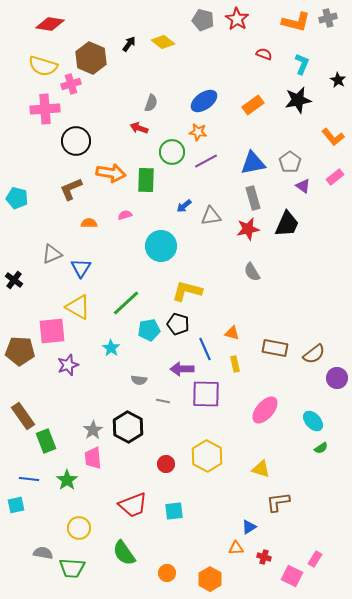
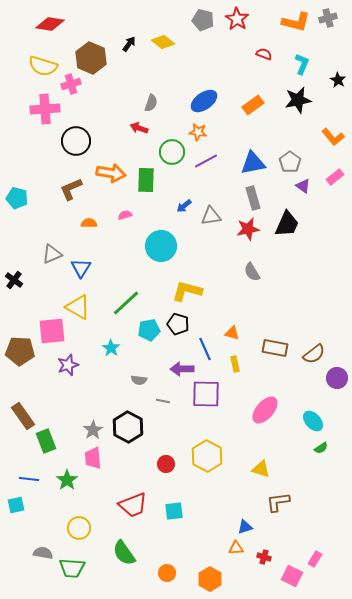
blue triangle at (249, 527): moved 4 px left; rotated 14 degrees clockwise
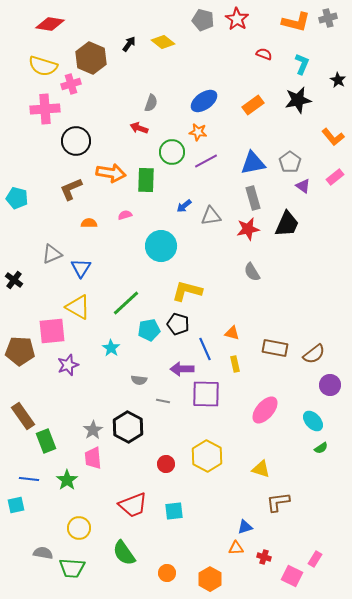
purple circle at (337, 378): moved 7 px left, 7 px down
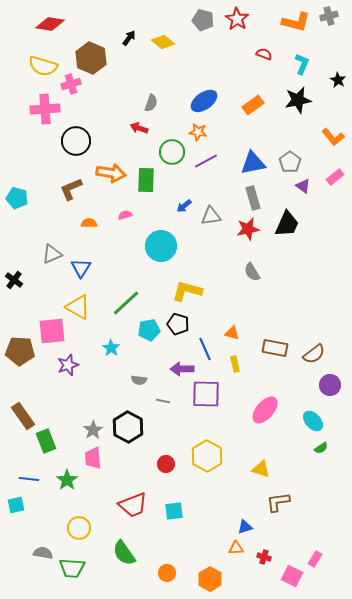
gray cross at (328, 18): moved 1 px right, 2 px up
black arrow at (129, 44): moved 6 px up
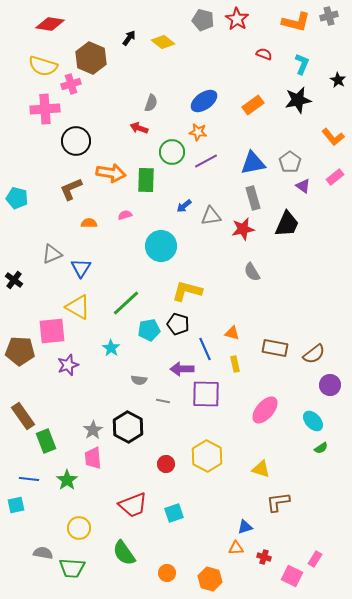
red star at (248, 229): moved 5 px left
cyan square at (174, 511): moved 2 px down; rotated 12 degrees counterclockwise
orange hexagon at (210, 579): rotated 15 degrees counterclockwise
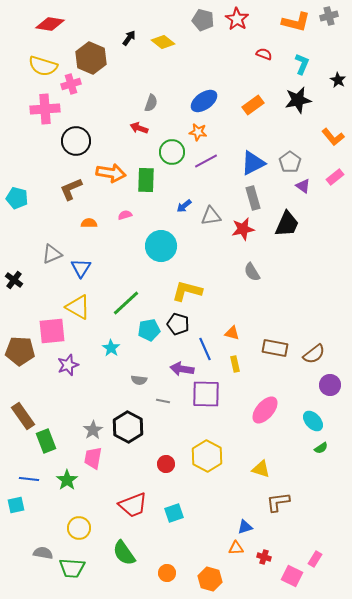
blue triangle at (253, 163): rotated 16 degrees counterclockwise
purple arrow at (182, 369): rotated 10 degrees clockwise
pink trapezoid at (93, 458): rotated 15 degrees clockwise
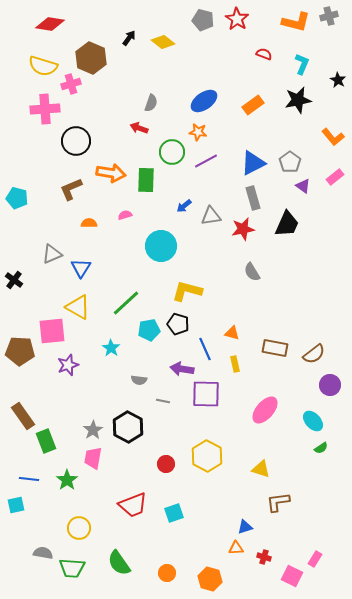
green semicircle at (124, 553): moved 5 px left, 10 px down
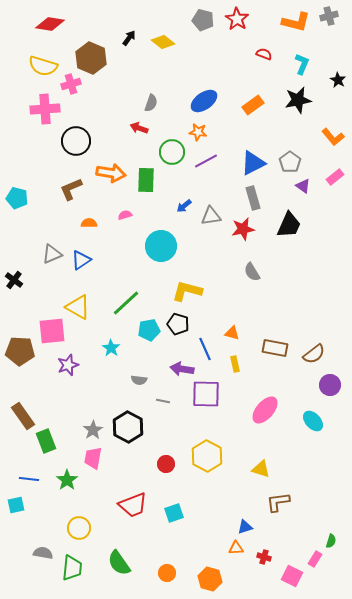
black trapezoid at (287, 224): moved 2 px right, 1 px down
blue triangle at (81, 268): moved 8 px up; rotated 25 degrees clockwise
green semicircle at (321, 448): moved 10 px right, 93 px down; rotated 40 degrees counterclockwise
green trapezoid at (72, 568): rotated 88 degrees counterclockwise
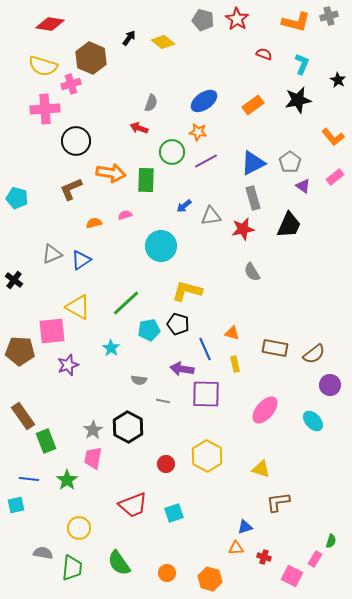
orange semicircle at (89, 223): moved 5 px right; rotated 14 degrees counterclockwise
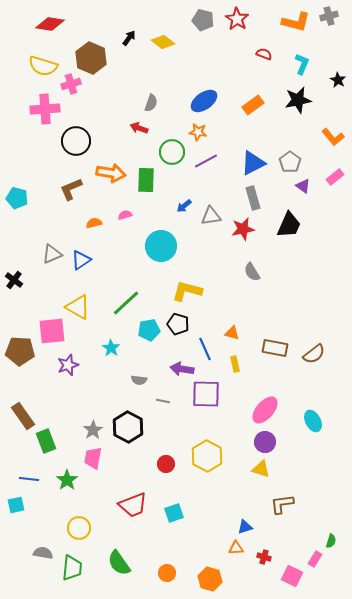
purple circle at (330, 385): moved 65 px left, 57 px down
cyan ellipse at (313, 421): rotated 15 degrees clockwise
brown L-shape at (278, 502): moved 4 px right, 2 px down
